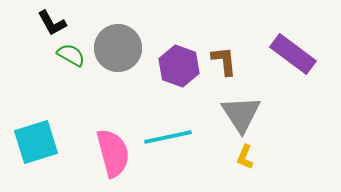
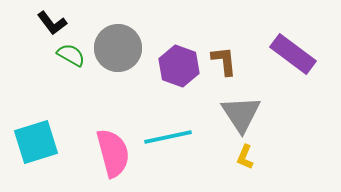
black L-shape: rotated 8 degrees counterclockwise
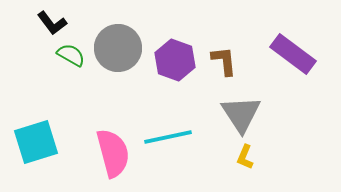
purple hexagon: moved 4 px left, 6 px up
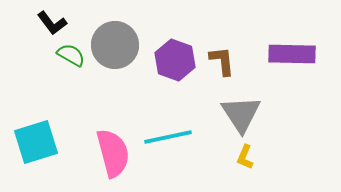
gray circle: moved 3 px left, 3 px up
purple rectangle: moved 1 px left; rotated 36 degrees counterclockwise
brown L-shape: moved 2 px left
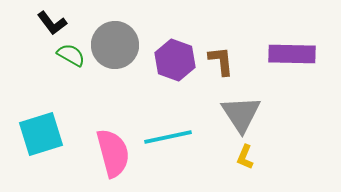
brown L-shape: moved 1 px left
cyan square: moved 5 px right, 8 px up
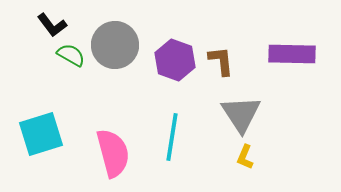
black L-shape: moved 2 px down
cyan line: moved 4 px right; rotated 69 degrees counterclockwise
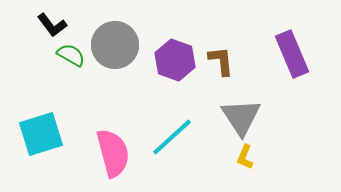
purple rectangle: rotated 66 degrees clockwise
gray triangle: moved 3 px down
cyan line: rotated 39 degrees clockwise
